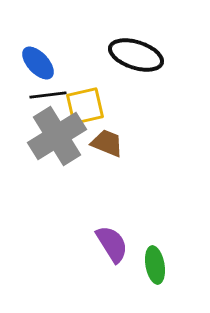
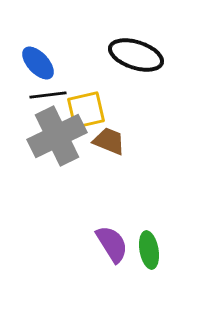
yellow square: moved 1 px right, 4 px down
gray cross: rotated 6 degrees clockwise
brown trapezoid: moved 2 px right, 2 px up
green ellipse: moved 6 px left, 15 px up
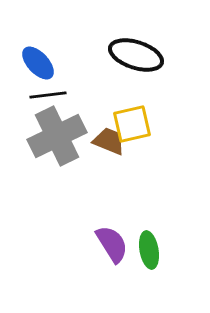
yellow square: moved 46 px right, 14 px down
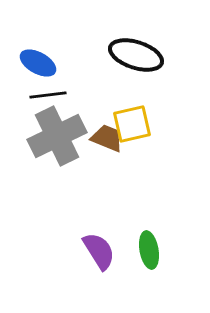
blue ellipse: rotated 18 degrees counterclockwise
brown trapezoid: moved 2 px left, 3 px up
purple semicircle: moved 13 px left, 7 px down
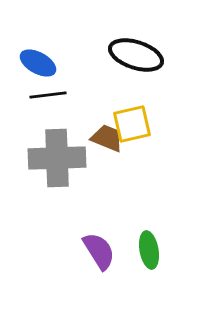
gray cross: moved 22 px down; rotated 24 degrees clockwise
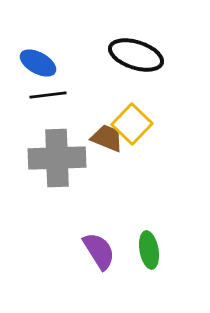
yellow square: rotated 33 degrees counterclockwise
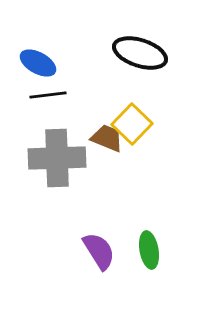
black ellipse: moved 4 px right, 2 px up
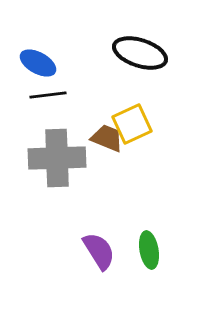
yellow square: rotated 21 degrees clockwise
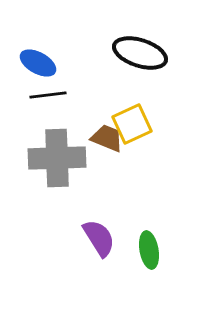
purple semicircle: moved 13 px up
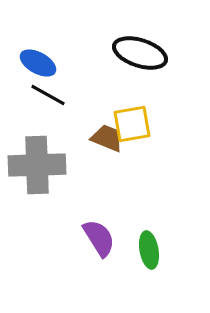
black line: rotated 36 degrees clockwise
yellow square: rotated 15 degrees clockwise
gray cross: moved 20 px left, 7 px down
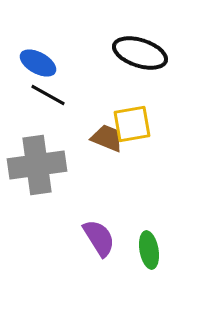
gray cross: rotated 6 degrees counterclockwise
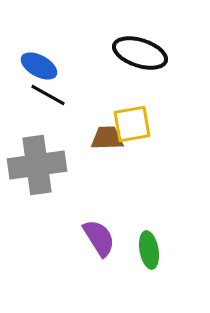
blue ellipse: moved 1 px right, 3 px down
brown trapezoid: rotated 24 degrees counterclockwise
